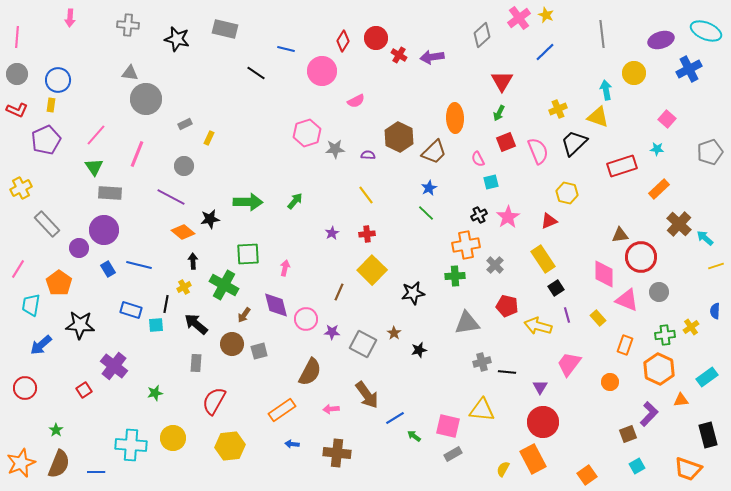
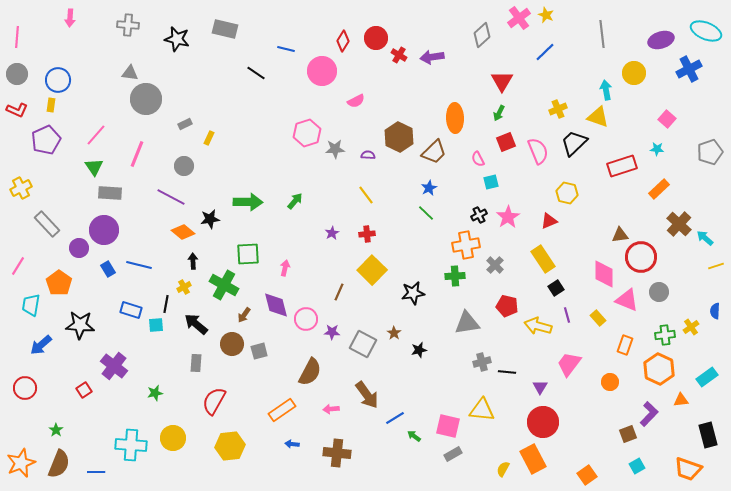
pink line at (18, 269): moved 3 px up
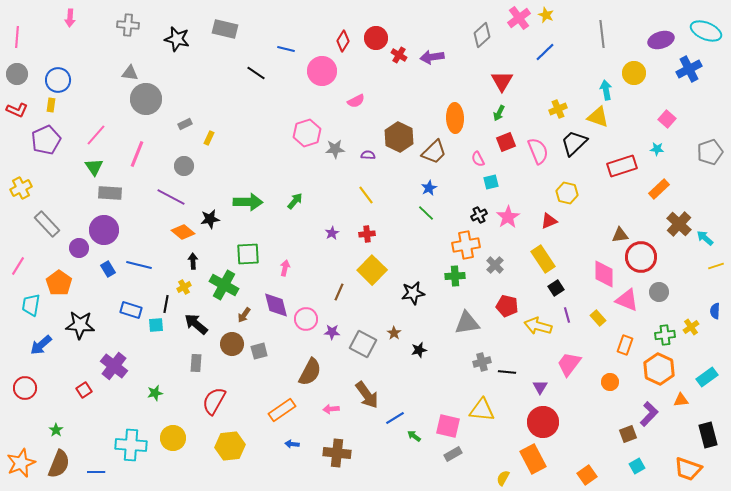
yellow semicircle at (503, 469): moved 9 px down
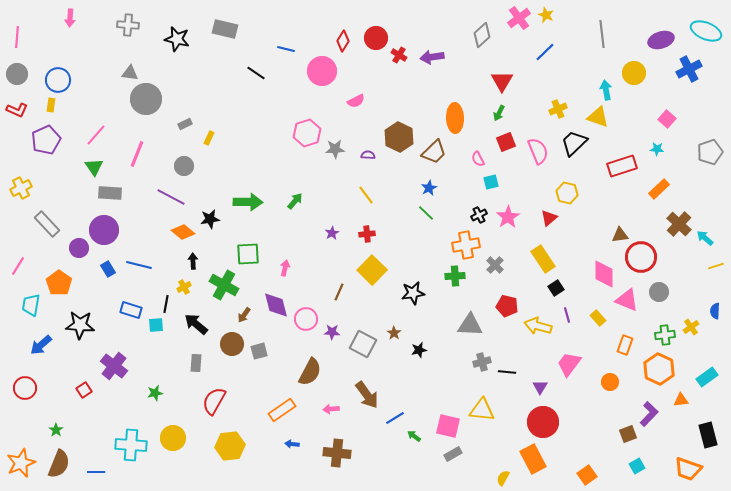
red triangle at (549, 221): moved 3 px up; rotated 18 degrees counterclockwise
gray triangle at (467, 323): moved 3 px right, 2 px down; rotated 12 degrees clockwise
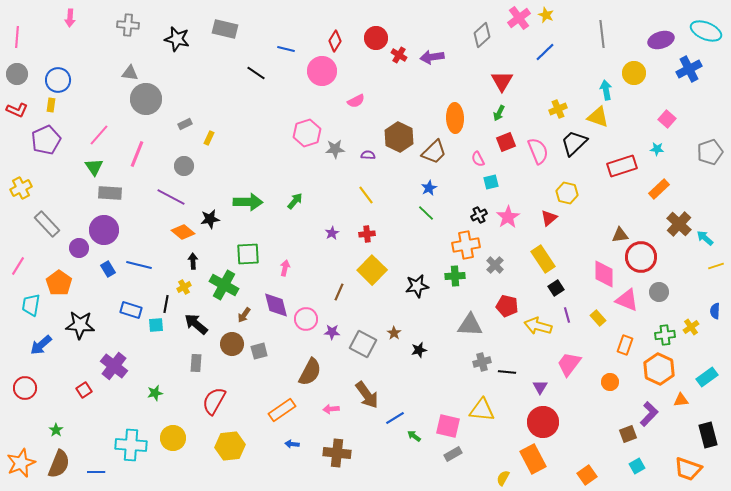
red diamond at (343, 41): moved 8 px left
pink line at (96, 135): moved 3 px right
black star at (413, 293): moved 4 px right, 7 px up
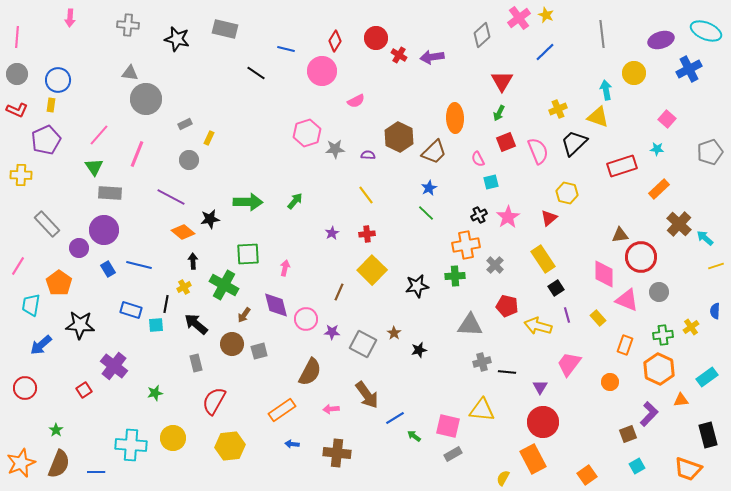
gray circle at (184, 166): moved 5 px right, 6 px up
yellow cross at (21, 188): moved 13 px up; rotated 30 degrees clockwise
green cross at (665, 335): moved 2 px left
gray rectangle at (196, 363): rotated 18 degrees counterclockwise
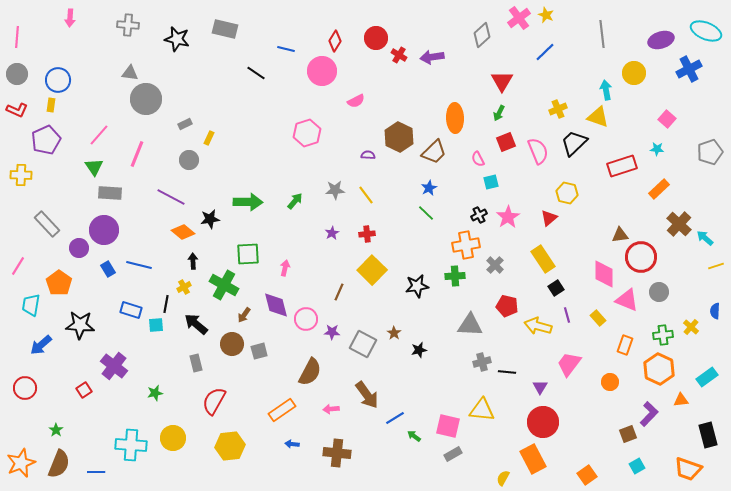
gray star at (335, 149): moved 41 px down
yellow cross at (691, 327): rotated 14 degrees counterclockwise
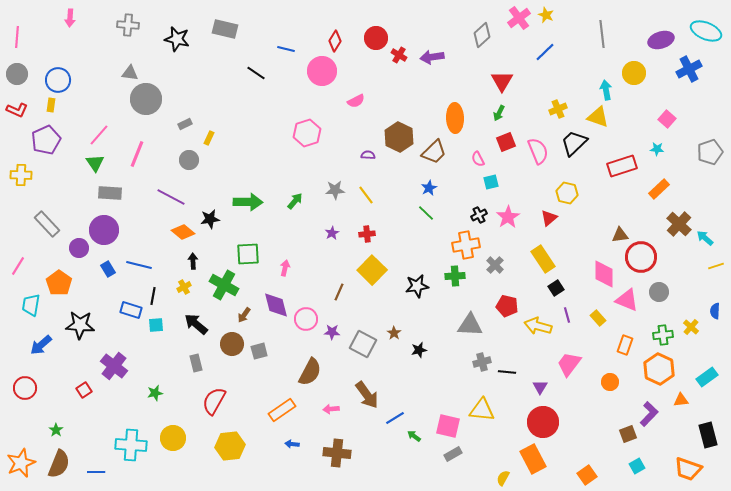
green triangle at (94, 167): moved 1 px right, 4 px up
black line at (166, 304): moved 13 px left, 8 px up
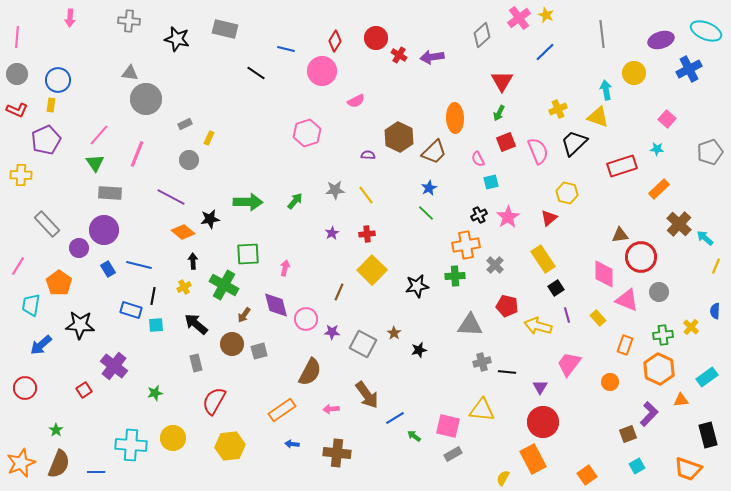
gray cross at (128, 25): moved 1 px right, 4 px up
yellow line at (716, 266): rotated 49 degrees counterclockwise
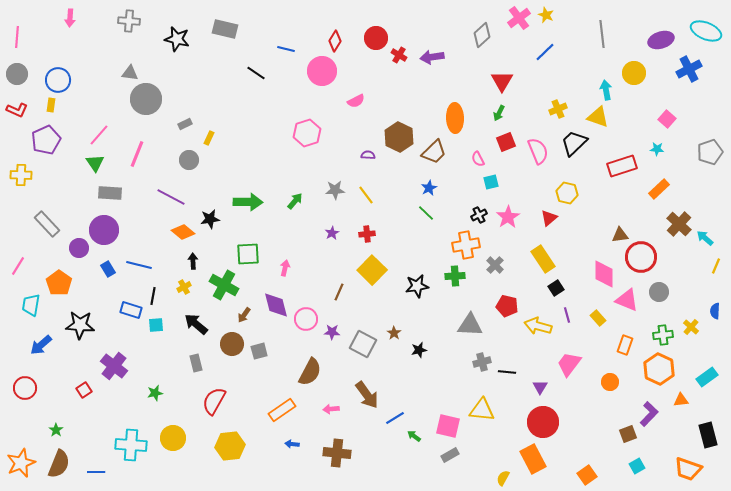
gray rectangle at (453, 454): moved 3 px left, 1 px down
